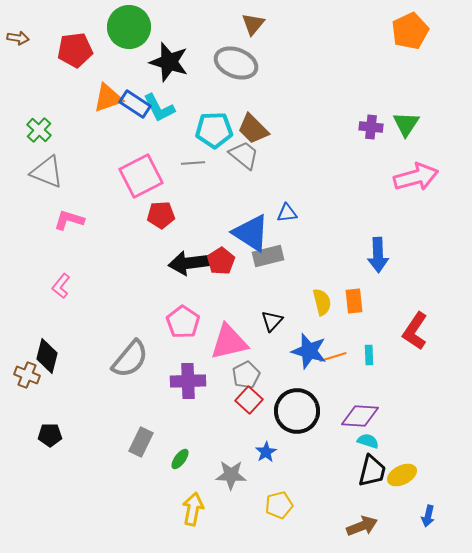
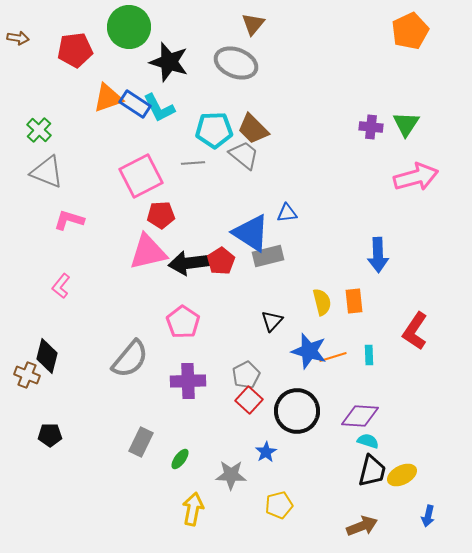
pink triangle at (229, 342): moved 81 px left, 90 px up
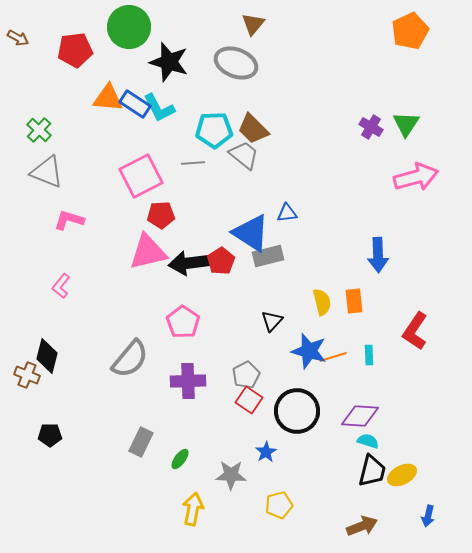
brown arrow at (18, 38): rotated 20 degrees clockwise
orange triangle at (108, 98): rotated 24 degrees clockwise
purple cross at (371, 127): rotated 25 degrees clockwise
red square at (249, 400): rotated 8 degrees counterclockwise
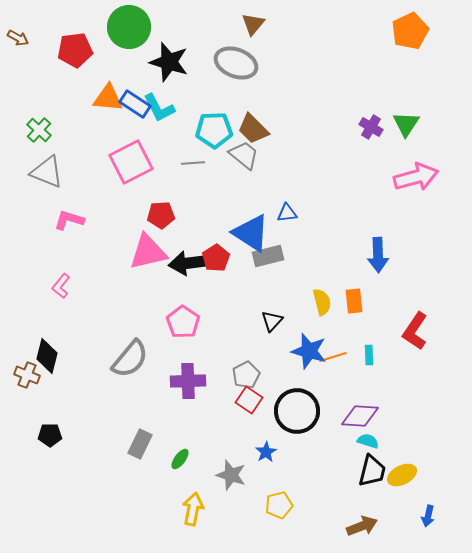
pink square at (141, 176): moved 10 px left, 14 px up
red pentagon at (221, 261): moved 5 px left, 3 px up
gray rectangle at (141, 442): moved 1 px left, 2 px down
gray star at (231, 475): rotated 16 degrees clockwise
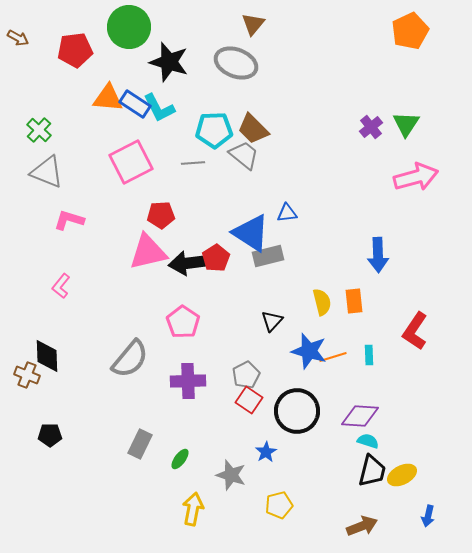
purple cross at (371, 127): rotated 20 degrees clockwise
black diamond at (47, 356): rotated 16 degrees counterclockwise
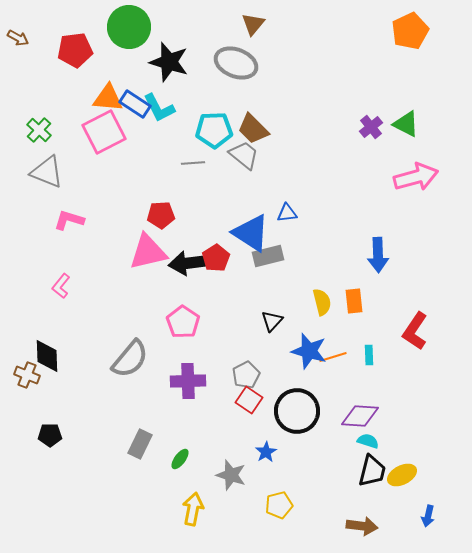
green triangle at (406, 124): rotated 36 degrees counterclockwise
pink square at (131, 162): moved 27 px left, 30 px up
brown arrow at (362, 526): rotated 28 degrees clockwise
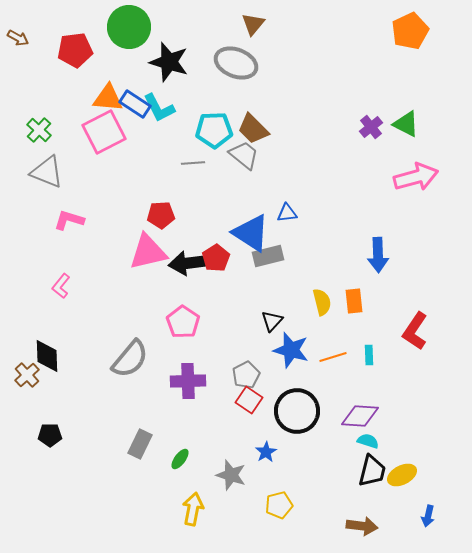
blue star at (309, 351): moved 18 px left, 1 px up
brown cross at (27, 375): rotated 25 degrees clockwise
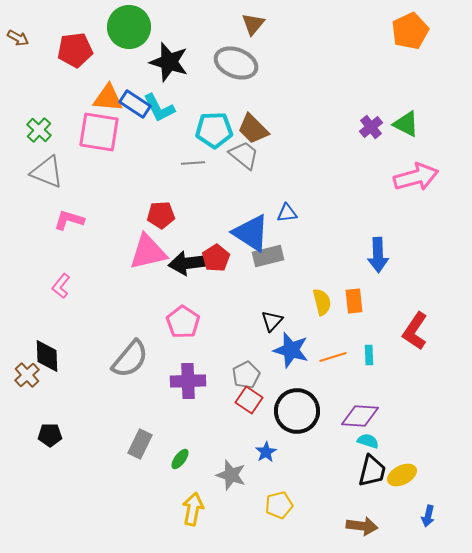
pink square at (104, 132): moved 5 px left; rotated 36 degrees clockwise
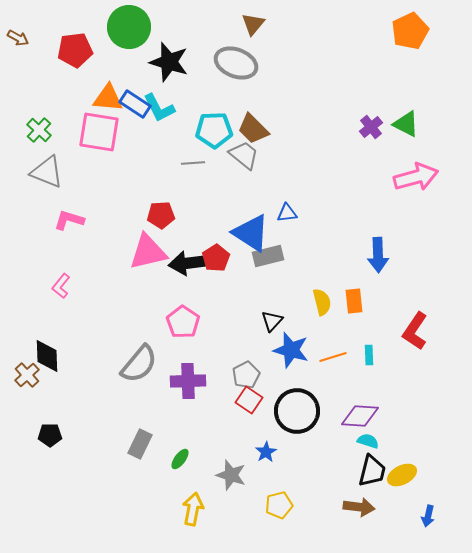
gray semicircle at (130, 359): moved 9 px right, 5 px down
brown arrow at (362, 526): moved 3 px left, 19 px up
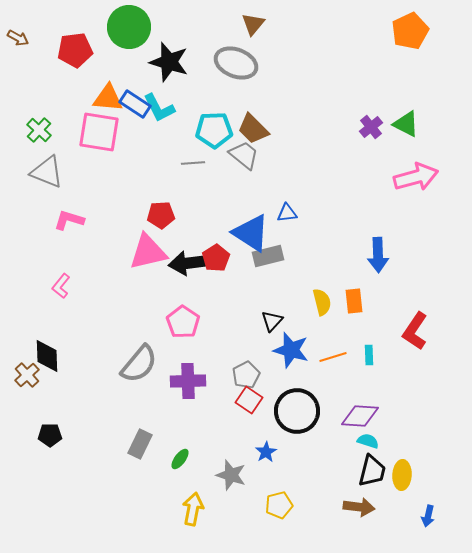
yellow ellipse at (402, 475): rotated 60 degrees counterclockwise
